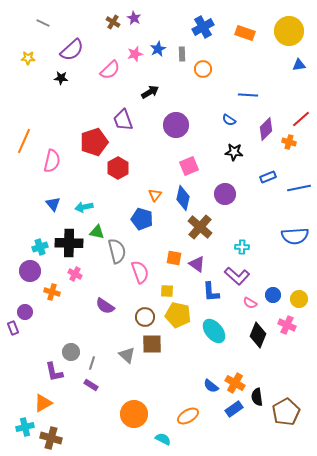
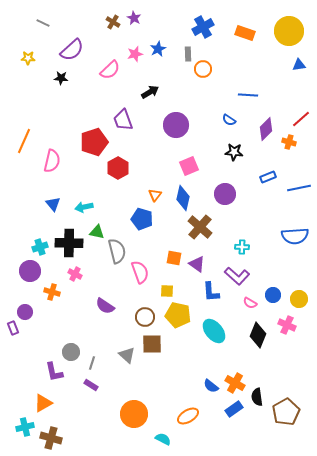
gray rectangle at (182, 54): moved 6 px right
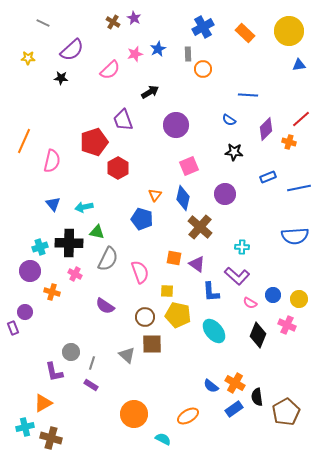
orange rectangle at (245, 33): rotated 24 degrees clockwise
gray semicircle at (117, 251): moved 9 px left, 8 px down; rotated 40 degrees clockwise
